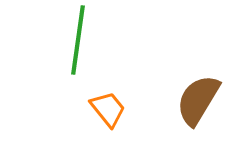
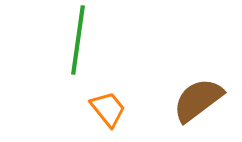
brown semicircle: rotated 22 degrees clockwise
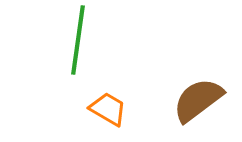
orange trapezoid: rotated 21 degrees counterclockwise
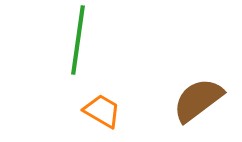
orange trapezoid: moved 6 px left, 2 px down
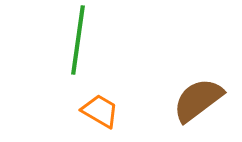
orange trapezoid: moved 2 px left
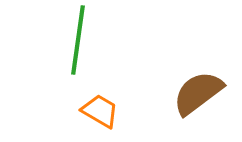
brown semicircle: moved 7 px up
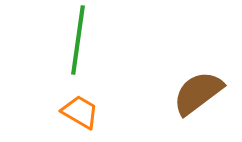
orange trapezoid: moved 20 px left, 1 px down
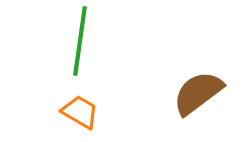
green line: moved 2 px right, 1 px down
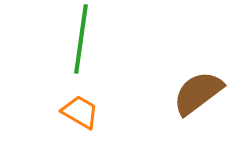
green line: moved 1 px right, 2 px up
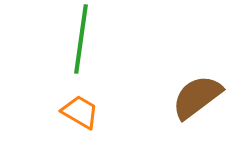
brown semicircle: moved 1 px left, 4 px down
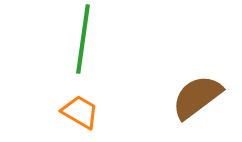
green line: moved 2 px right
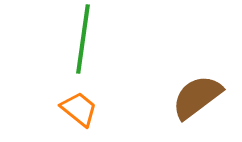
orange trapezoid: moved 1 px left, 3 px up; rotated 9 degrees clockwise
